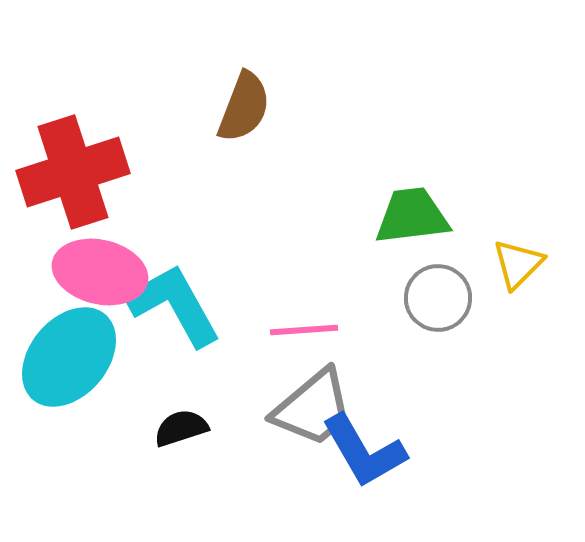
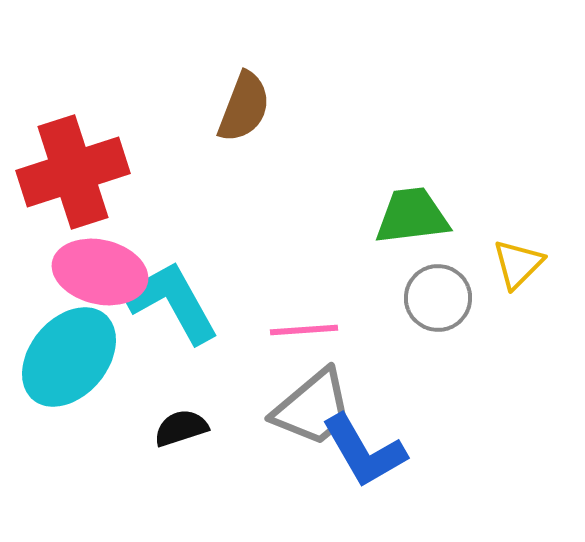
cyan L-shape: moved 2 px left, 3 px up
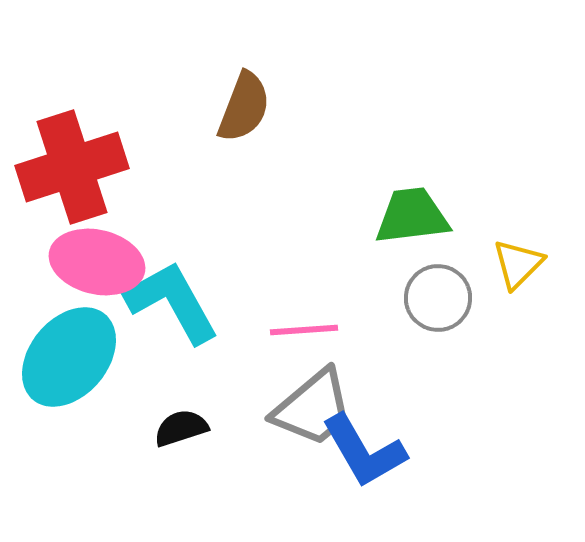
red cross: moved 1 px left, 5 px up
pink ellipse: moved 3 px left, 10 px up
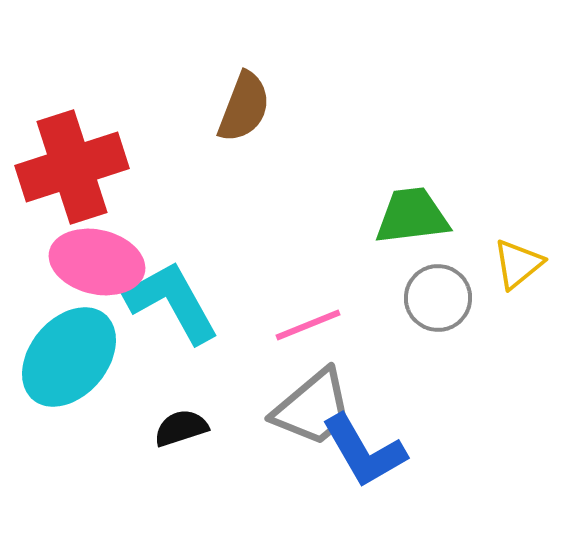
yellow triangle: rotated 6 degrees clockwise
pink line: moved 4 px right, 5 px up; rotated 18 degrees counterclockwise
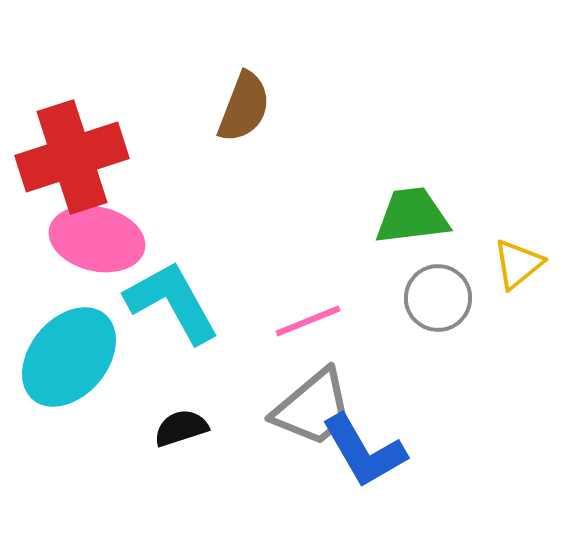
red cross: moved 10 px up
pink ellipse: moved 23 px up
pink line: moved 4 px up
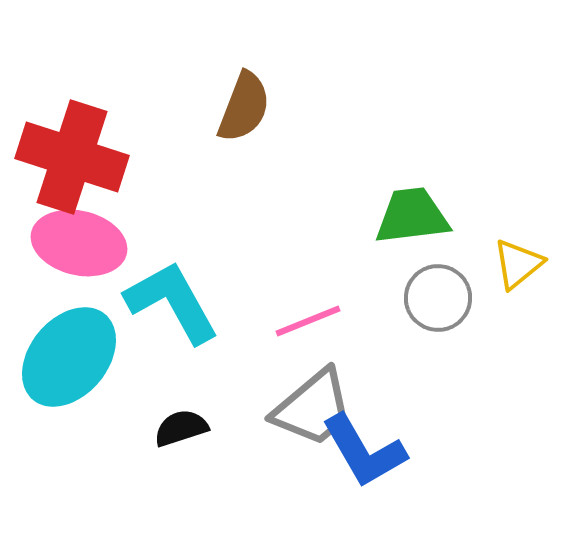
red cross: rotated 36 degrees clockwise
pink ellipse: moved 18 px left, 4 px down
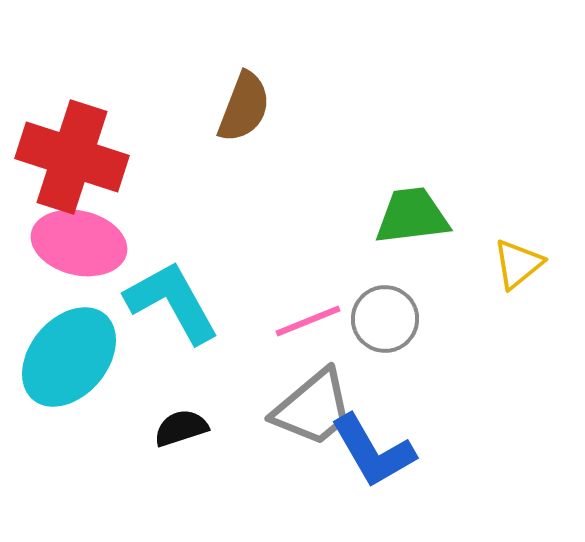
gray circle: moved 53 px left, 21 px down
blue L-shape: moved 9 px right
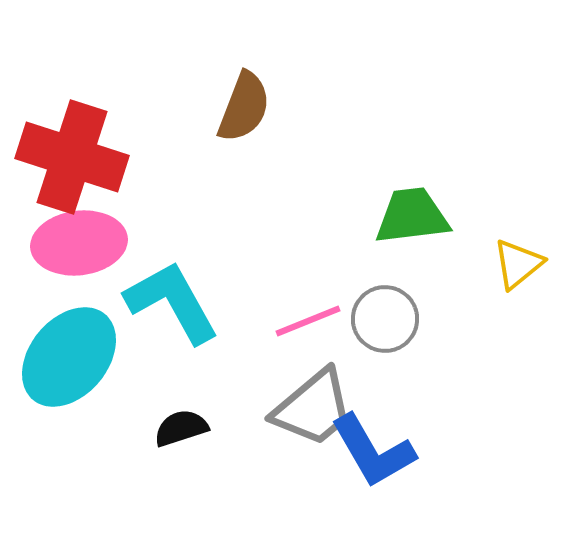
pink ellipse: rotated 20 degrees counterclockwise
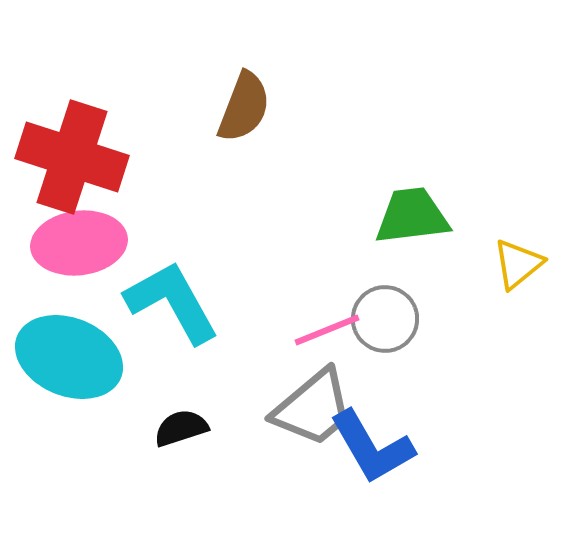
pink line: moved 19 px right, 9 px down
cyan ellipse: rotated 72 degrees clockwise
blue L-shape: moved 1 px left, 4 px up
